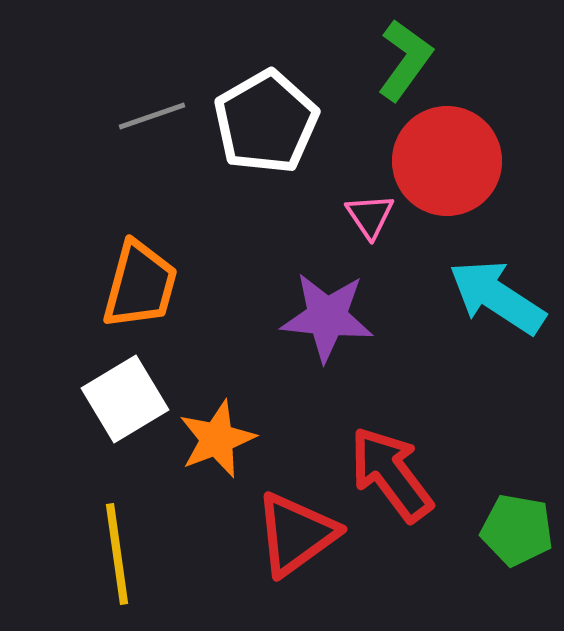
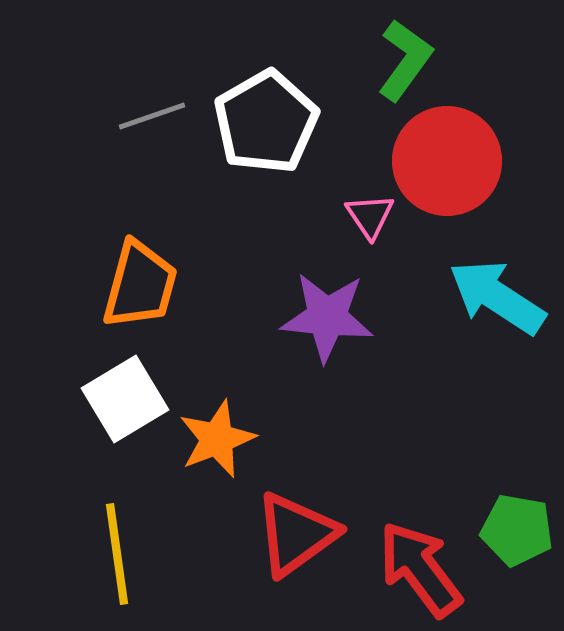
red arrow: moved 29 px right, 95 px down
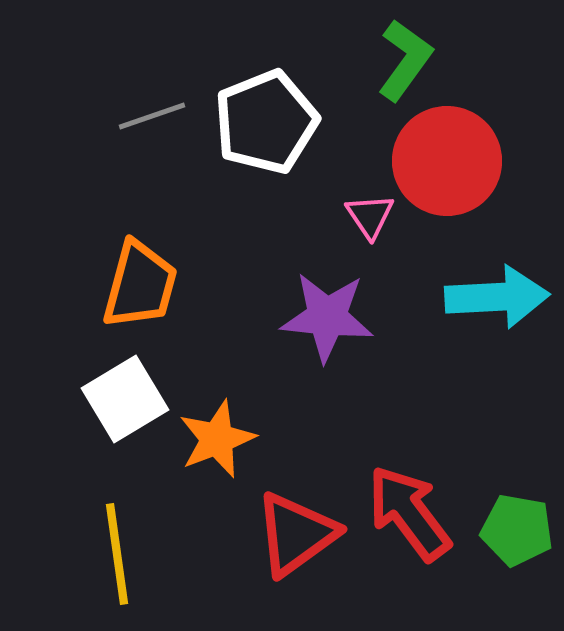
white pentagon: rotated 8 degrees clockwise
cyan arrow: rotated 144 degrees clockwise
red arrow: moved 11 px left, 56 px up
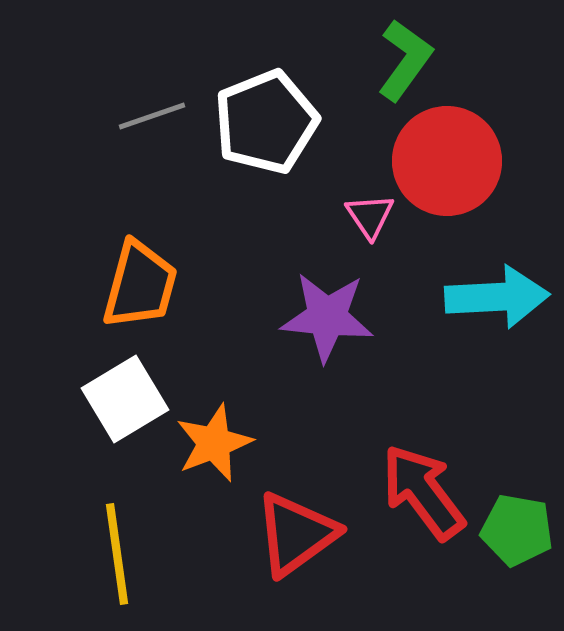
orange star: moved 3 px left, 4 px down
red arrow: moved 14 px right, 21 px up
